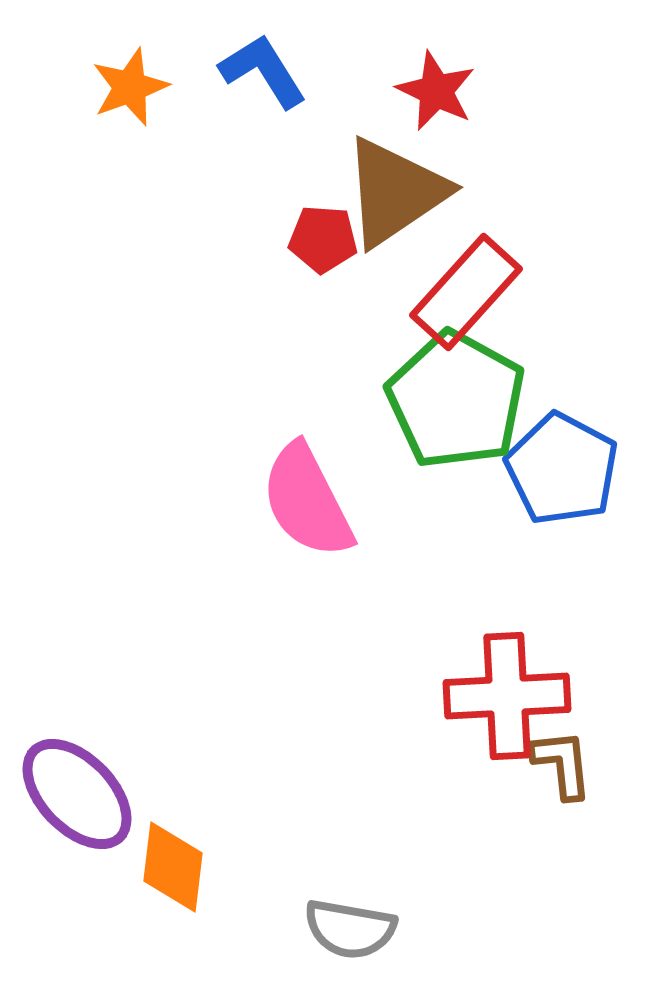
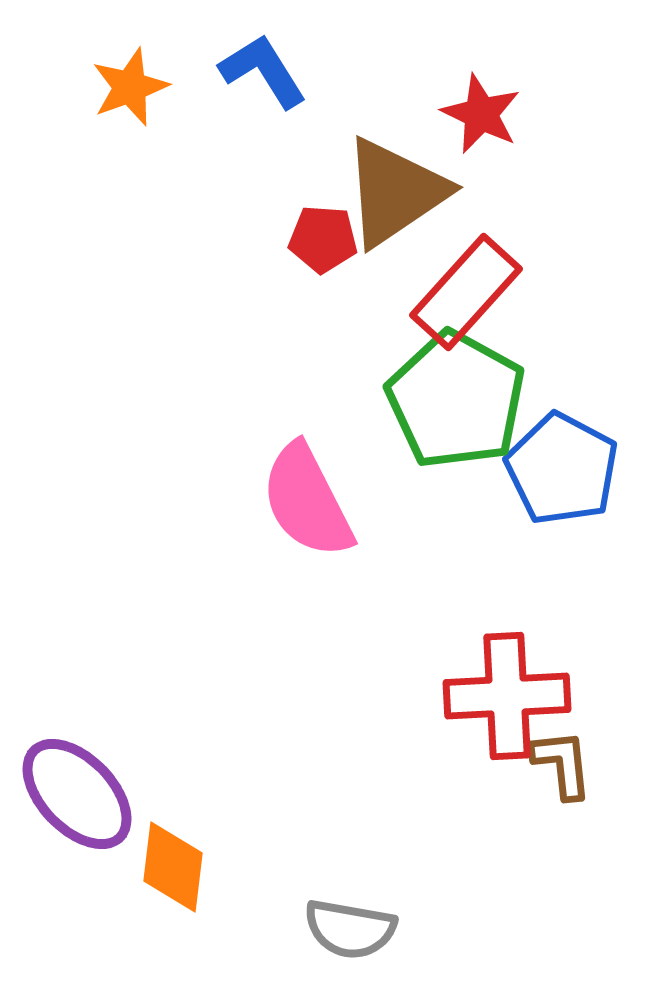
red star: moved 45 px right, 23 px down
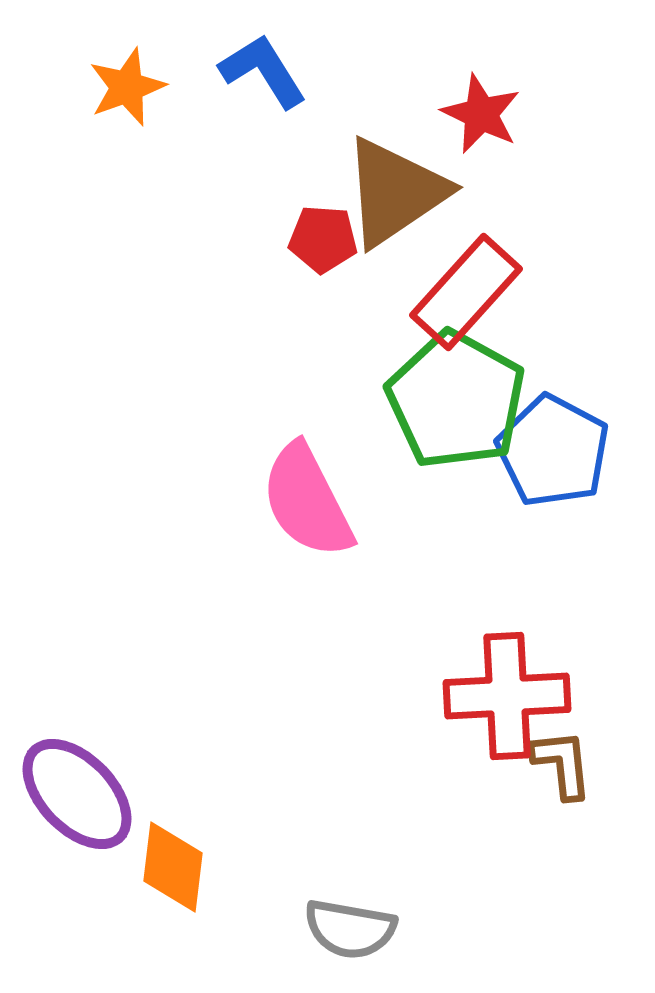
orange star: moved 3 px left
blue pentagon: moved 9 px left, 18 px up
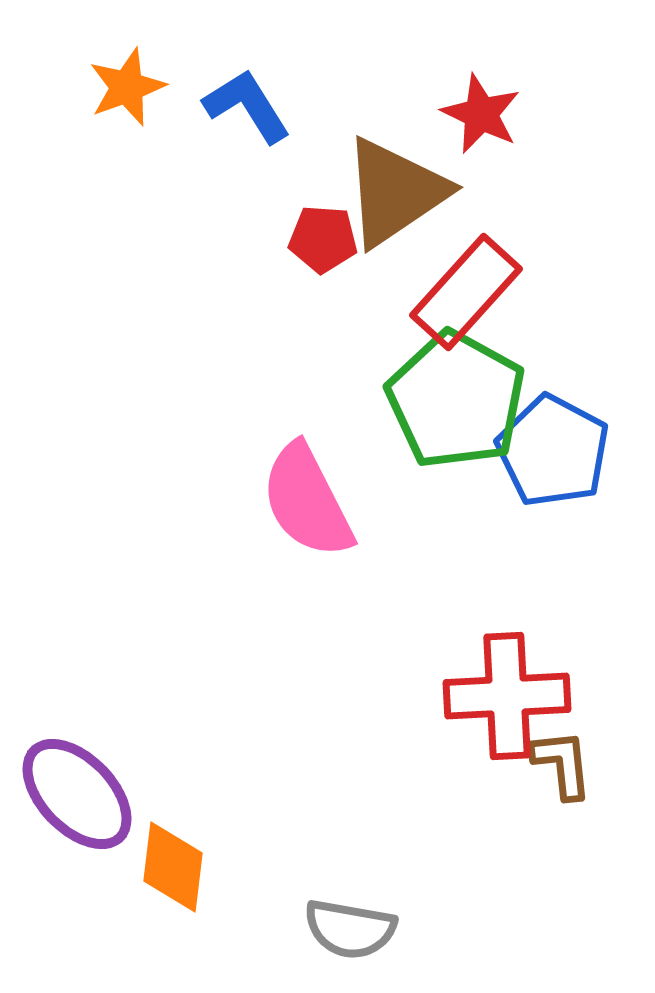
blue L-shape: moved 16 px left, 35 px down
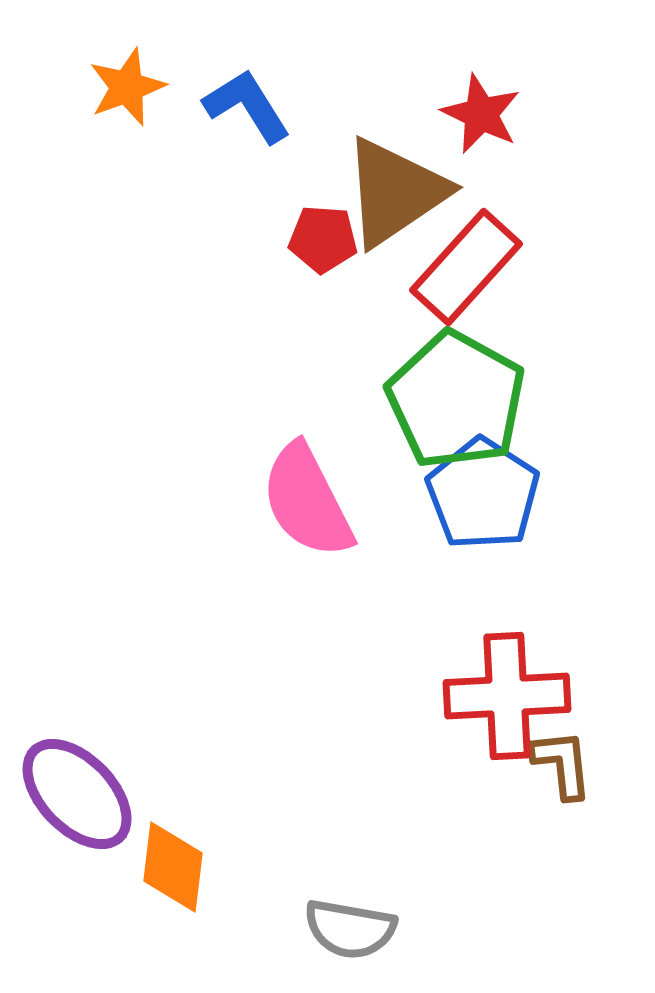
red rectangle: moved 25 px up
blue pentagon: moved 70 px left, 43 px down; rotated 5 degrees clockwise
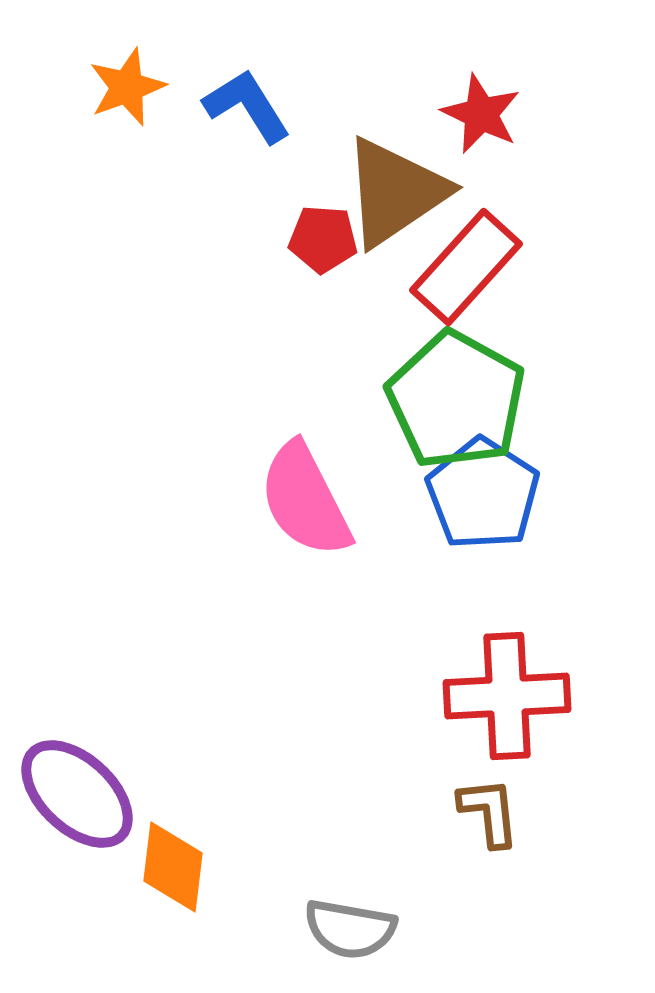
pink semicircle: moved 2 px left, 1 px up
brown L-shape: moved 73 px left, 48 px down
purple ellipse: rotated 3 degrees counterclockwise
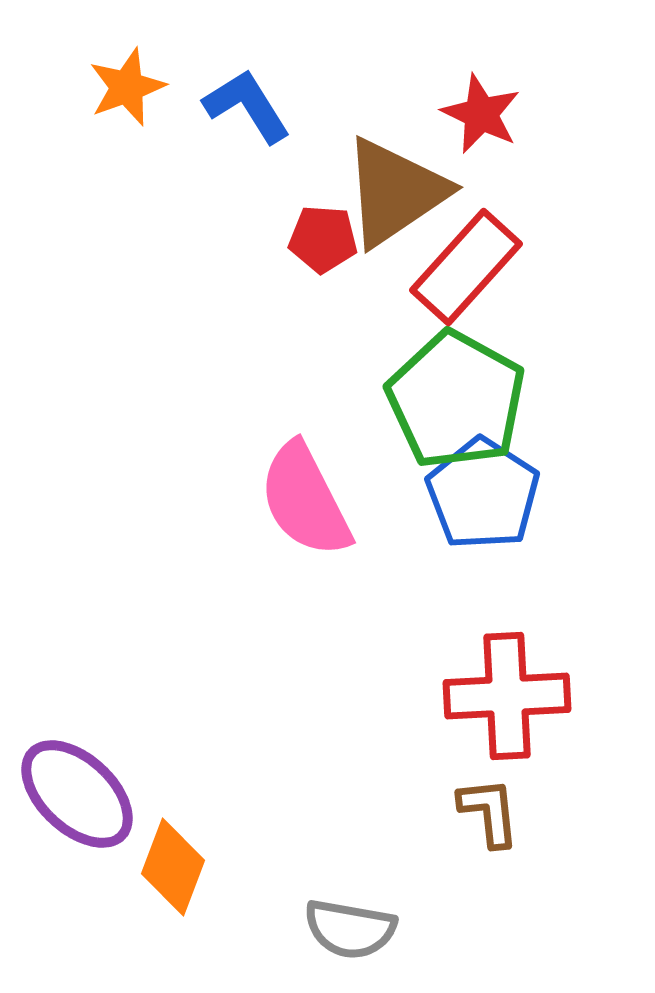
orange diamond: rotated 14 degrees clockwise
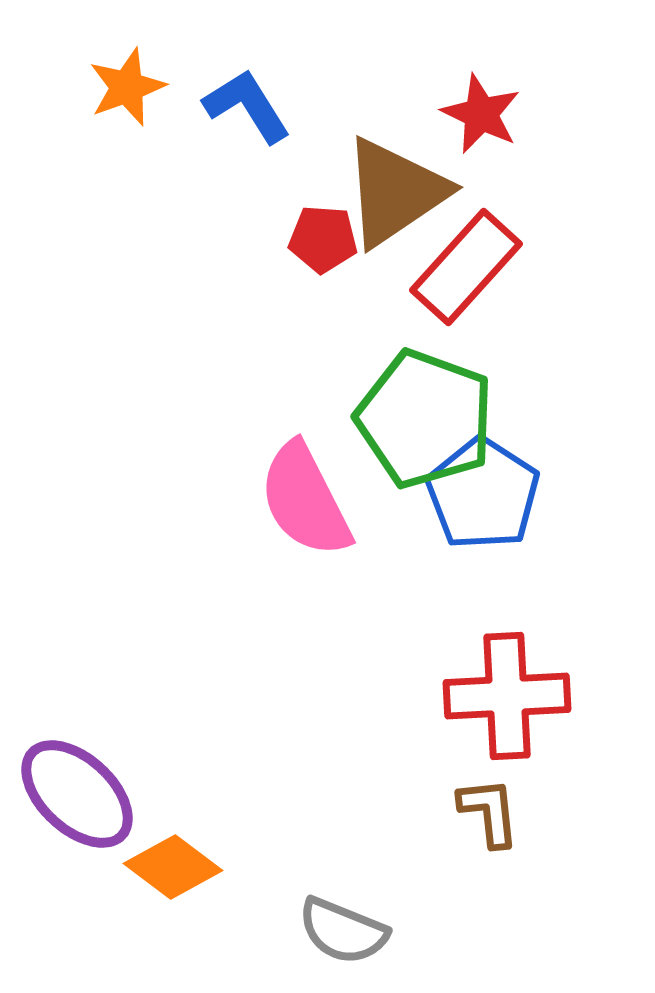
green pentagon: moved 31 px left, 19 px down; rotated 9 degrees counterclockwise
orange diamond: rotated 74 degrees counterclockwise
gray semicircle: moved 7 px left, 2 px down; rotated 12 degrees clockwise
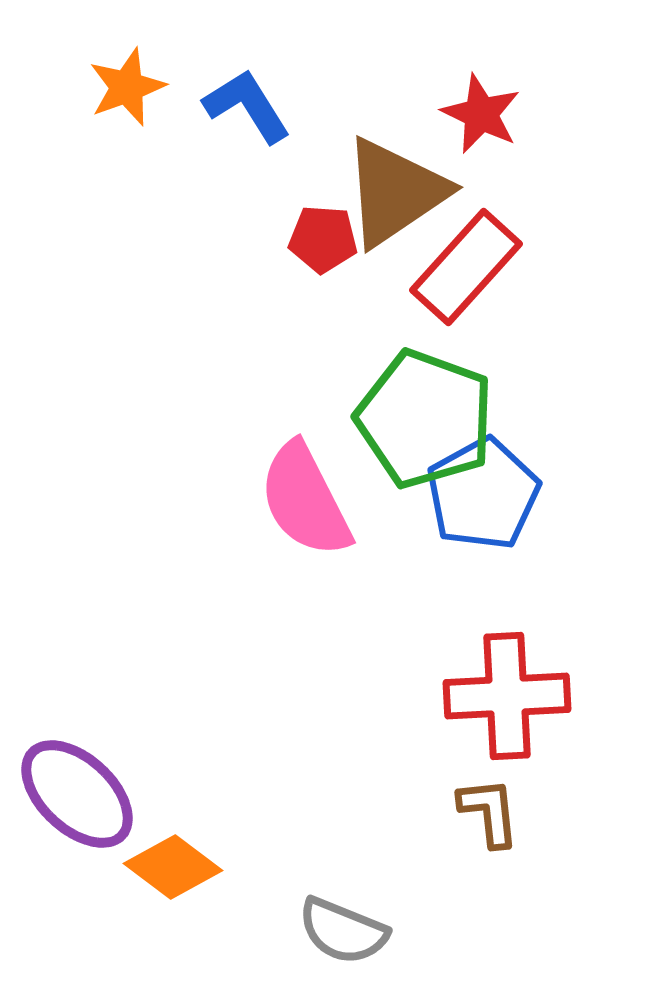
blue pentagon: rotated 10 degrees clockwise
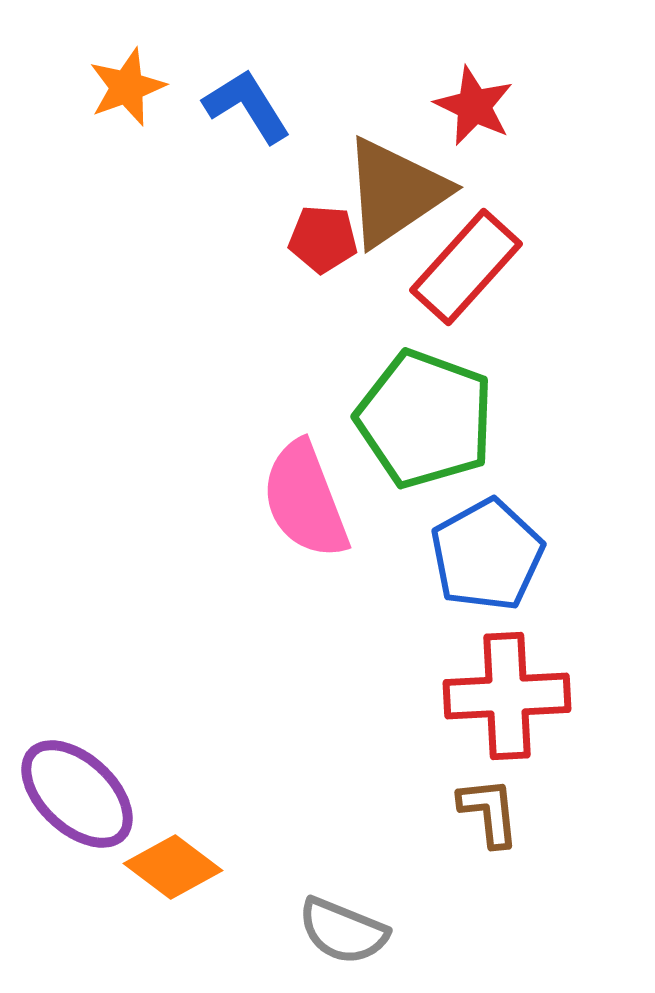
red star: moved 7 px left, 8 px up
blue pentagon: moved 4 px right, 61 px down
pink semicircle: rotated 6 degrees clockwise
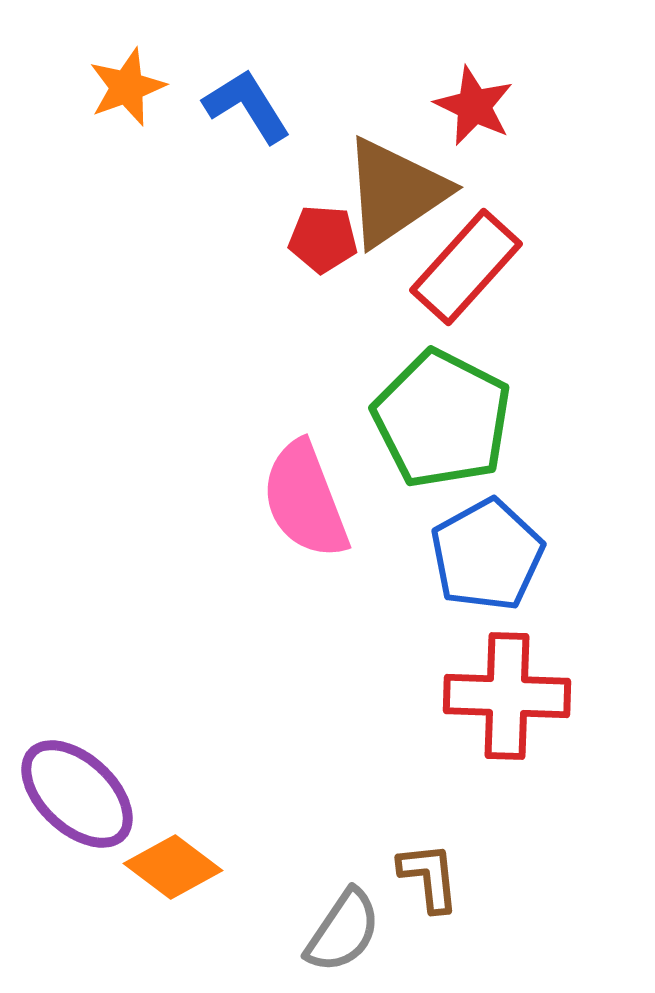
green pentagon: moved 17 px right; rotated 7 degrees clockwise
red cross: rotated 5 degrees clockwise
brown L-shape: moved 60 px left, 65 px down
gray semicircle: rotated 78 degrees counterclockwise
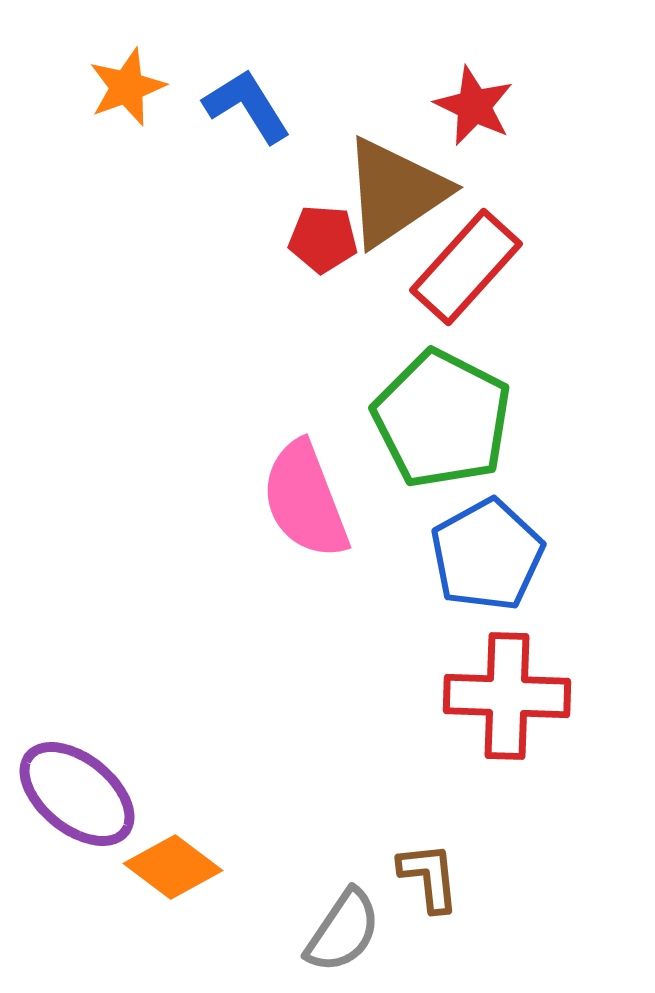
purple ellipse: rotated 4 degrees counterclockwise
